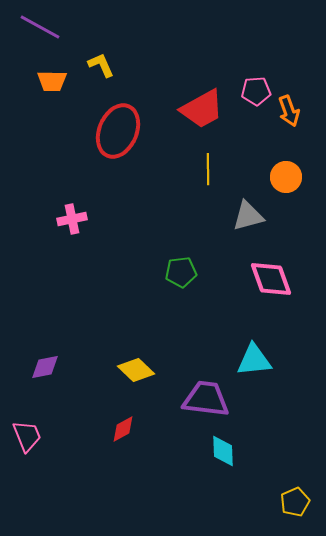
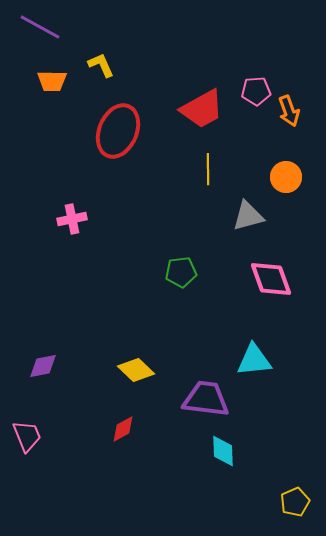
purple diamond: moved 2 px left, 1 px up
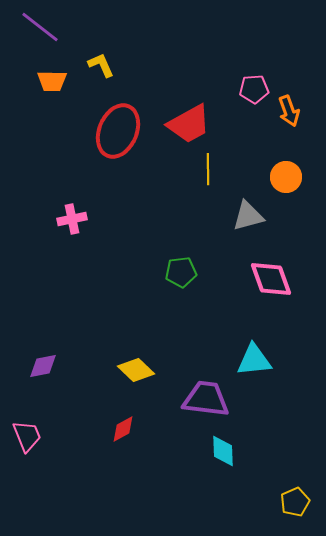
purple line: rotated 9 degrees clockwise
pink pentagon: moved 2 px left, 2 px up
red trapezoid: moved 13 px left, 15 px down
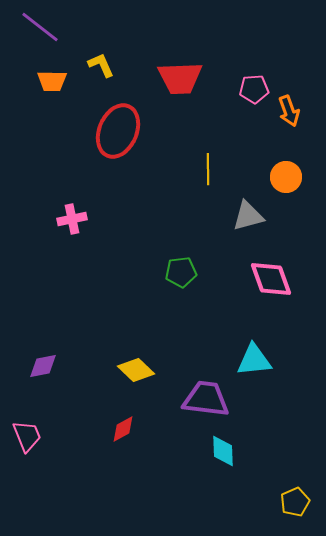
red trapezoid: moved 9 px left, 46 px up; rotated 27 degrees clockwise
